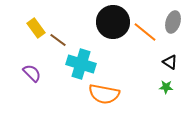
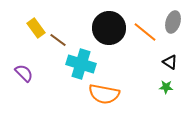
black circle: moved 4 px left, 6 px down
purple semicircle: moved 8 px left
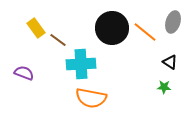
black circle: moved 3 px right
cyan cross: rotated 20 degrees counterclockwise
purple semicircle: rotated 24 degrees counterclockwise
green star: moved 2 px left
orange semicircle: moved 13 px left, 4 px down
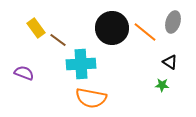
green star: moved 2 px left, 2 px up
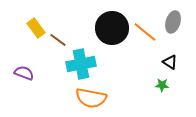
cyan cross: rotated 8 degrees counterclockwise
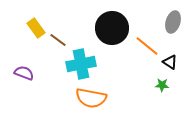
orange line: moved 2 px right, 14 px down
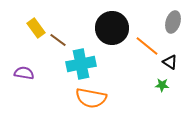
purple semicircle: rotated 12 degrees counterclockwise
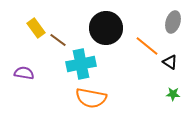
black circle: moved 6 px left
green star: moved 11 px right, 9 px down
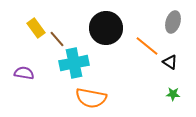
brown line: moved 1 px left, 1 px up; rotated 12 degrees clockwise
cyan cross: moved 7 px left, 1 px up
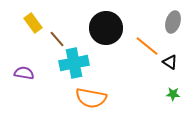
yellow rectangle: moved 3 px left, 5 px up
